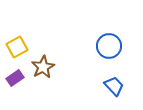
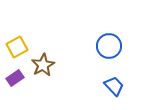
brown star: moved 2 px up
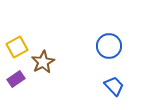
brown star: moved 3 px up
purple rectangle: moved 1 px right, 1 px down
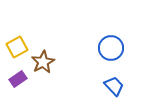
blue circle: moved 2 px right, 2 px down
purple rectangle: moved 2 px right
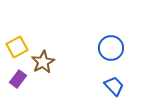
purple rectangle: rotated 18 degrees counterclockwise
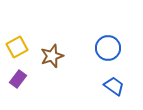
blue circle: moved 3 px left
brown star: moved 9 px right, 6 px up; rotated 10 degrees clockwise
blue trapezoid: rotated 10 degrees counterclockwise
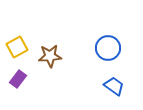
brown star: moved 2 px left; rotated 15 degrees clockwise
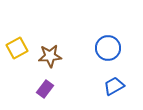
yellow square: moved 1 px down
purple rectangle: moved 27 px right, 10 px down
blue trapezoid: rotated 65 degrees counterclockwise
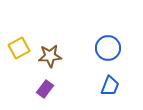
yellow square: moved 2 px right
blue trapezoid: moved 4 px left; rotated 140 degrees clockwise
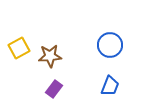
blue circle: moved 2 px right, 3 px up
purple rectangle: moved 9 px right
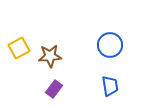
blue trapezoid: rotated 30 degrees counterclockwise
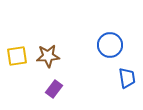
yellow square: moved 2 px left, 8 px down; rotated 20 degrees clockwise
brown star: moved 2 px left
blue trapezoid: moved 17 px right, 8 px up
